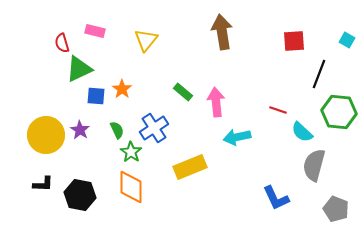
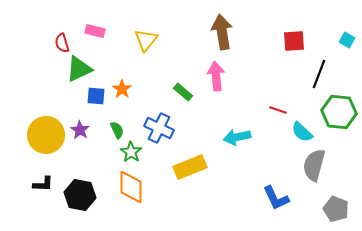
pink arrow: moved 26 px up
blue cross: moved 5 px right; rotated 32 degrees counterclockwise
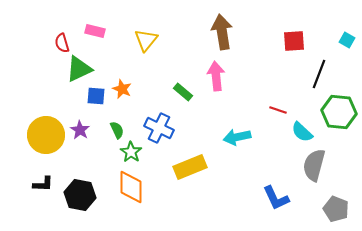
orange star: rotated 12 degrees counterclockwise
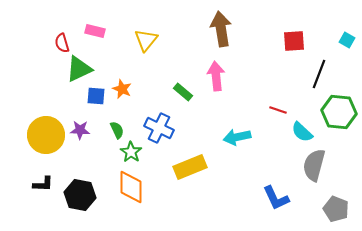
brown arrow: moved 1 px left, 3 px up
purple star: rotated 30 degrees counterclockwise
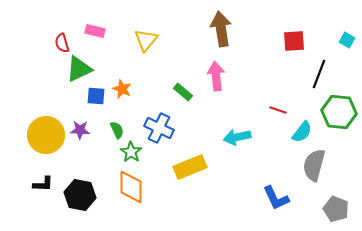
cyan semicircle: rotated 95 degrees counterclockwise
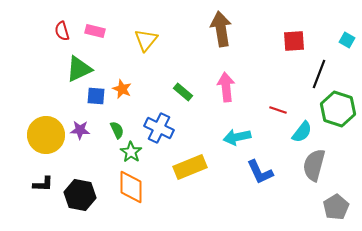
red semicircle: moved 12 px up
pink arrow: moved 10 px right, 11 px down
green hexagon: moved 1 px left, 3 px up; rotated 12 degrees clockwise
blue L-shape: moved 16 px left, 26 px up
gray pentagon: moved 2 px up; rotated 20 degrees clockwise
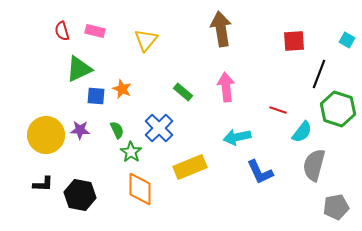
blue cross: rotated 20 degrees clockwise
orange diamond: moved 9 px right, 2 px down
gray pentagon: rotated 20 degrees clockwise
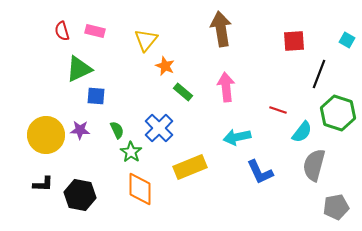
orange star: moved 43 px right, 23 px up
green hexagon: moved 4 px down
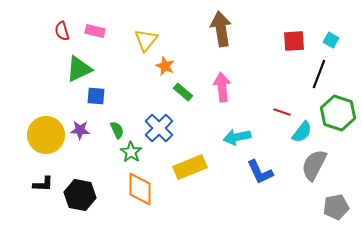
cyan square: moved 16 px left
pink arrow: moved 4 px left
red line: moved 4 px right, 2 px down
gray semicircle: rotated 12 degrees clockwise
